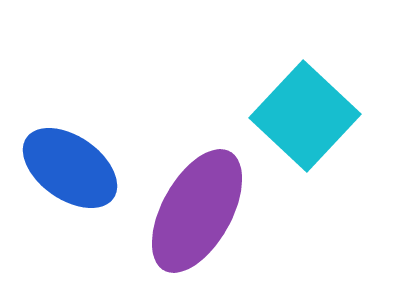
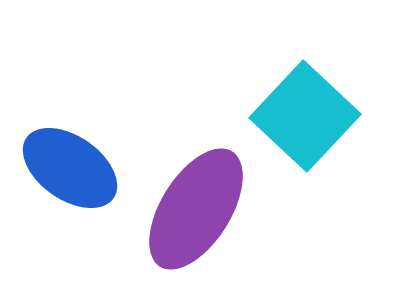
purple ellipse: moved 1 px left, 2 px up; rotated 3 degrees clockwise
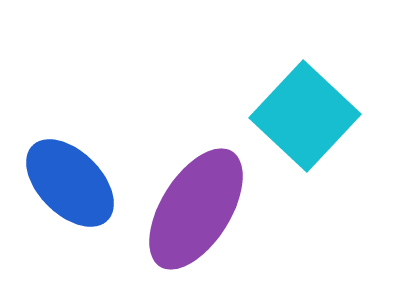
blue ellipse: moved 15 px down; rotated 10 degrees clockwise
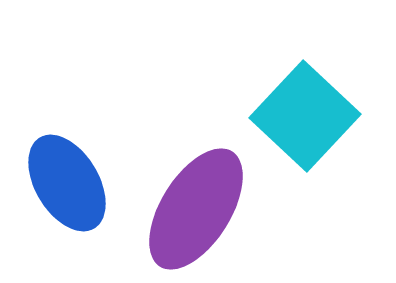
blue ellipse: moved 3 px left; rotated 14 degrees clockwise
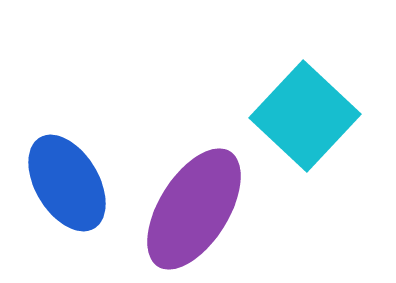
purple ellipse: moved 2 px left
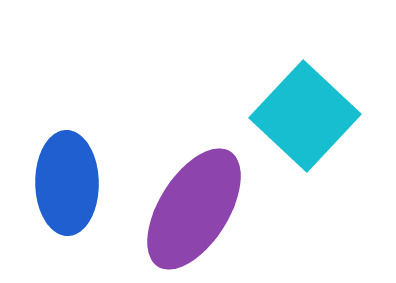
blue ellipse: rotated 30 degrees clockwise
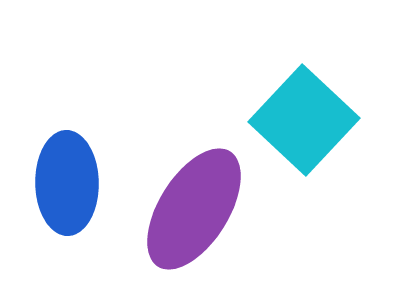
cyan square: moved 1 px left, 4 px down
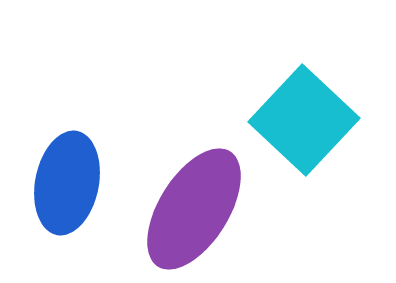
blue ellipse: rotated 12 degrees clockwise
